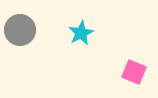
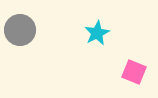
cyan star: moved 16 px right
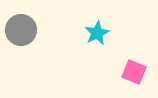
gray circle: moved 1 px right
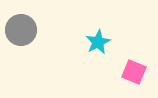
cyan star: moved 1 px right, 9 px down
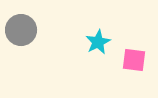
pink square: moved 12 px up; rotated 15 degrees counterclockwise
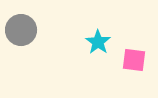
cyan star: rotated 10 degrees counterclockwise
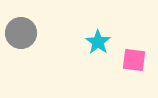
gray circle: moved 3 px down
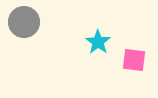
gray circle: moved 3 px right, 11 px up
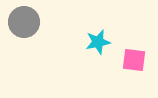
cyan star: rotated 25 degrees clockwise
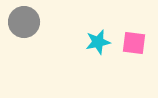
pink square: moved 17 px up
